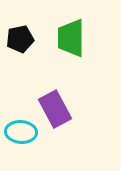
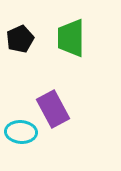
black pentagon: rotated 12 degrees counterclockwise
purple rectangle: moved 2 px left
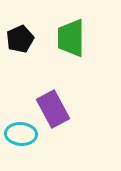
cyan ellipse: moved 2 px down
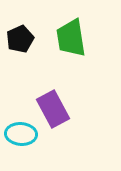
green trapezoid: rotated 9 degrees counterclockwise
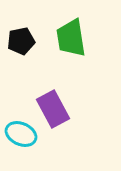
black pentagon: moved 1 px right, 2 px down; rotated 12 degrees clockwise
cyan ellipse: rotated 20 degrees clockwise
